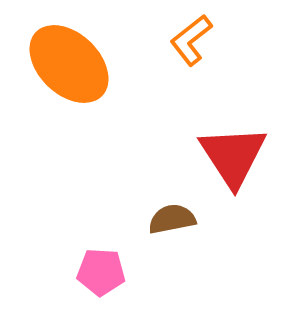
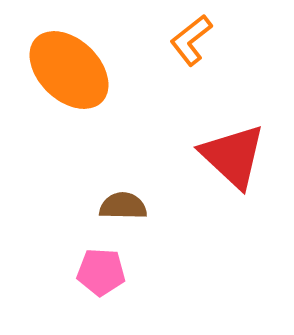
orange ellipse: moved 6 px down
red triangle: rotated 14 degrees counterclockwise
brown semicircle: moved 49 px left, 13 px up; rotated 12 degrees clockwise
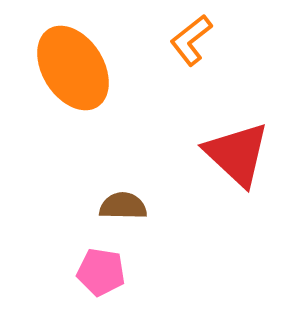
orange ellipse: moved 4 px right, 2 px up; rotated 14 degrees clockwise
red triangle: moved 4 px right, 2 px up
pink pentagon: rotated 6 degrees clockwise
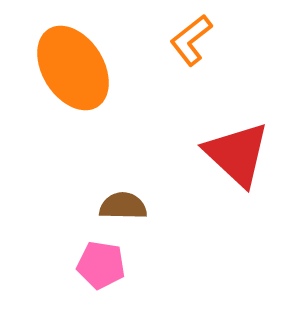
pink pentagon: moved 7 px up
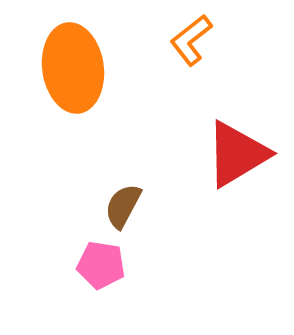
orange ellipse: rotated 24 degrees clockwise
red triangle: rotated 46 degrees clockwise
brown semicircle: rotated 63 degrees counterclockwise
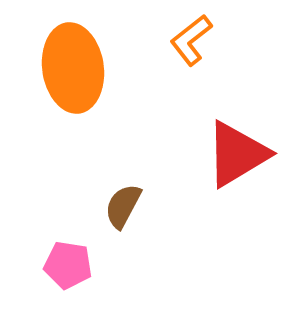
pink pentagon: moved 33 px left
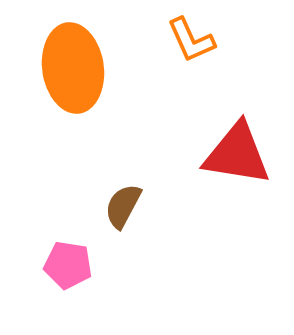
orange L-shape: rotated 76 degrees counterclockwise
red triangle: rotated 40 degrees clockwise
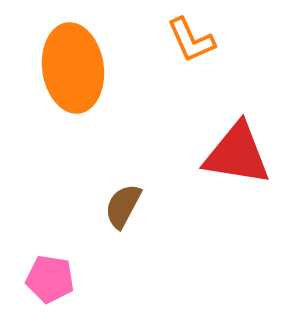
pink pentagon: moved 18 px left, 14 px down
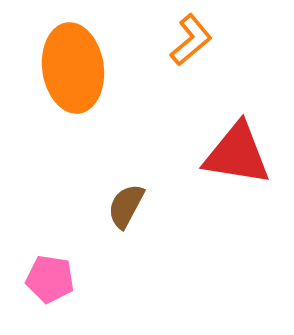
orange L-shape: rotated 106 degrees counterclockwise
brown semicircle: moved 3 px right
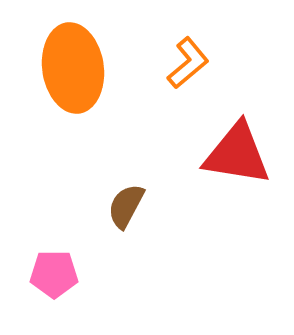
orange L-shape: moved 3 px left, 23 px down
pink pentagon: moved 4 px right, 5 px up; rotated 9 degrees counterclockwise
